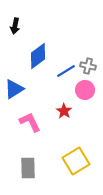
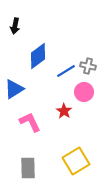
pink circle: moved 1 px left, 2 px down
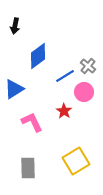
gray cross: rotated 28 degrees clockwise
blue line: moved 1 px left, 5 px down
pink L-shape: moved 2 px right
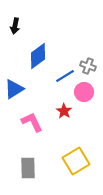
gray cross: rotated 21 degrees counterclockwise
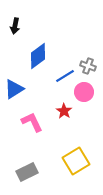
gray rectangle: moved 1 px left, 4 px down; rotated 65 degrees clockwise
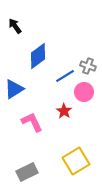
black arrow: rotated 133 degrees clockwise
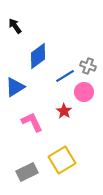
blue triangle: moved 1 px right, 2 px up
yellow square: moved 14 px left, 1 px up
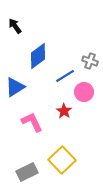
gray cross: moved 2 px right, 5 px up
yellow square: rotated 12 degrees counterclockwise
